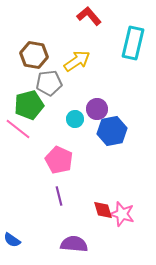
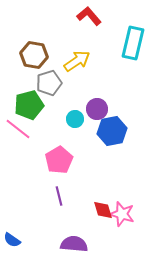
gray pentagon: rotated 10 degrees counterclockwise
pink pentagon: rotated 16 degrees clockwise
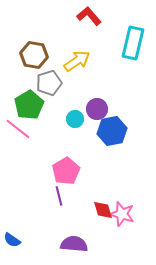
green pentagon: rotated 16 degrees counterclockwise
pink pentagon: moved 7 px right, 11 px down
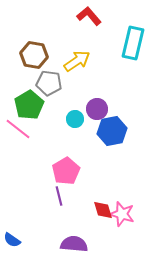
gray pentagon: rotated 25 degrees clockwise
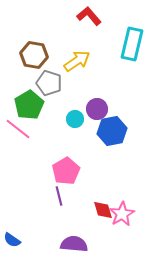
cyan rectangle: moved 1 px left, 1 px down
gray pentagon: rotated 10 degrees clockwise
pink star: rotated 25 degrees clockwise
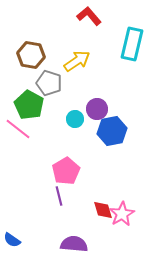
brown hexagon: moved 3 px left
green pentagon: rotated 12 degrees counterclockwise
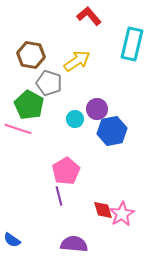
pink line: rotated 20 degrees counterclockwise
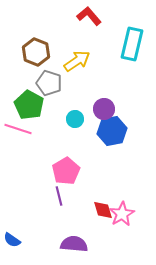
brown hexagon: moved 5 px right, 3 px up; rotated 12 degrees clockwise
purple circle: moved 7 px right
